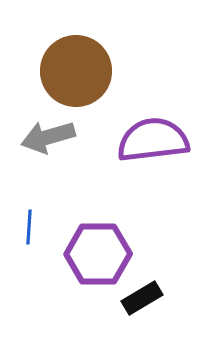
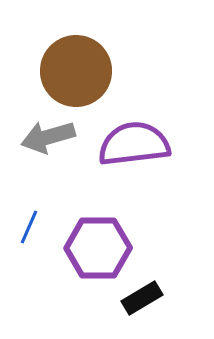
purple semicircle: moved 19 px left, 4 px down
blue line: rotated 20 degrees clockwise
purple hexagon: moved 6 px up
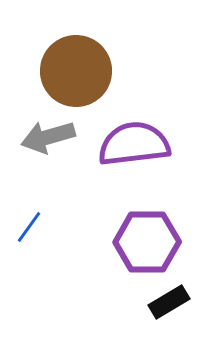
blue line: rotated 12 degrees clockwise
purple hexagon: moved 49 px right, 6 px up
black rectangle: moved 27 px right, 4 px down
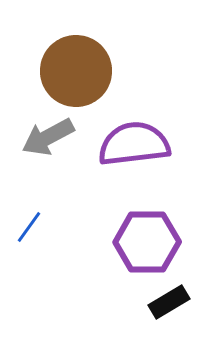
gray arrow: rotated 12 degrees counterclockwise
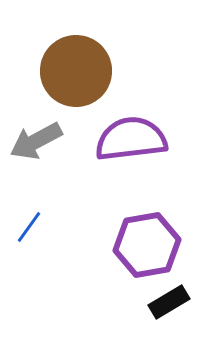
gray arrow: moved 12 px left, 4 px down
purple semicircle: moved 3 px left, 5 px up
purple hexagon: moved 3 px down; rotated 10 degrees counterclockwise
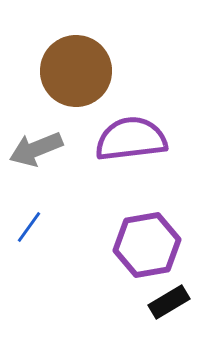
gray arrow: moved 8 px down; rotated 6 degrees clockwise
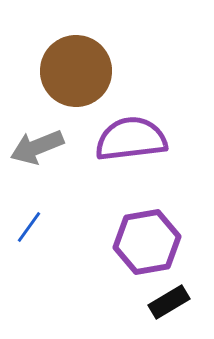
gray arrow: moved 1 px right, 2 px up
purple hexagon: moved 3 px up
